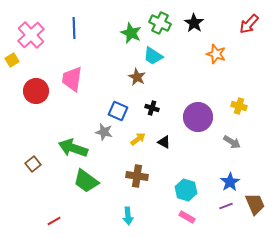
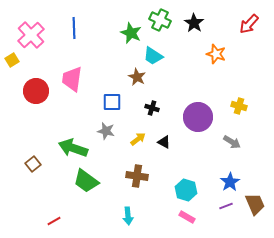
green cross: moved 3 px up
blue square: moved 6 px left, 9 px up; rotated 24 degrees counterclockwise
gray star: moved 2 px right, 1 px up
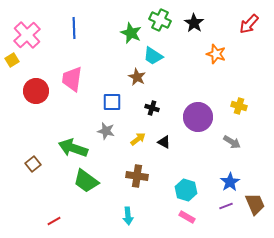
pink cross: moved 4 px left
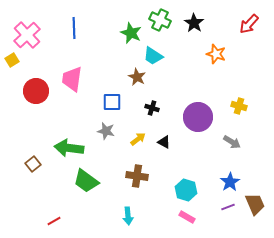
green arrow: moved 4 px left; rotated 12 degrees counterclockwise
purple line: moved 2 px right, 1 px down
